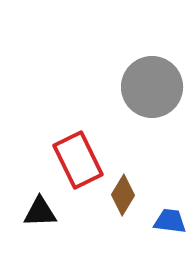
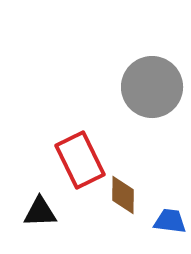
red rectangle: moved 2 px right
brown diamond: rotated 30 degrees counterclockwise
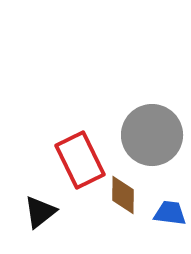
gray circle: moved 48 px down
black triangle: rotated 36 degrees counterclockwise
blue trapezoid: moved 8 px up
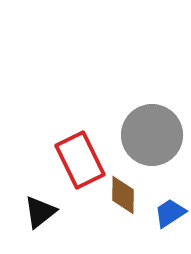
blue trapezoid: rotated 40 degrees counterclockwise
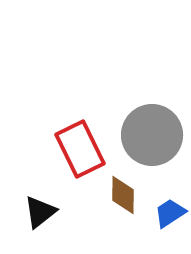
red rectangle: moved 11 px up
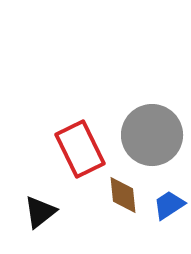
brown diamond: rotated 6 degrees counterclockwise
blue trapezoid: moved 1 px left, 8 px up
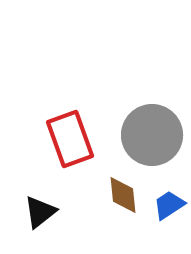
red rectangle: moved 10 px left, 10 px up; rotated 6 degrees clockwise
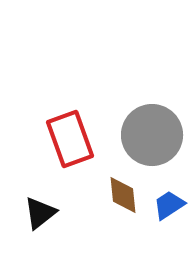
black triangle: moved 1 px down
